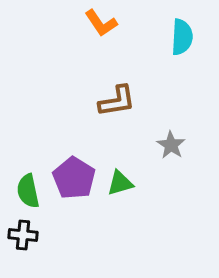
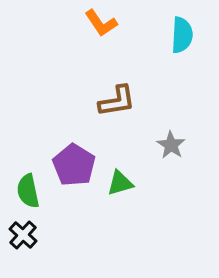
cyan semicircle: moved 2 px up
purple pentagon: moved 13 px up
black cross: rotated 36 degrees clockwise
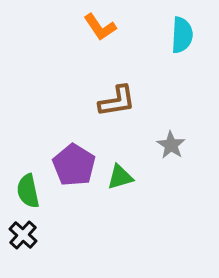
orange L-shape: moved 1 px left, 4 px down
green triangle: moved 6 px up
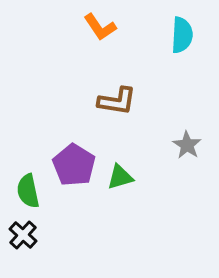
brown L-shape: rotated 18 degrees clockwise
gray star: moved 16 px right
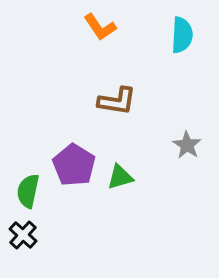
green semicircle: rotated 24 degrees clockwise
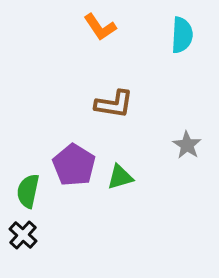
brown L-shape: moved 3 px left, 3 px down
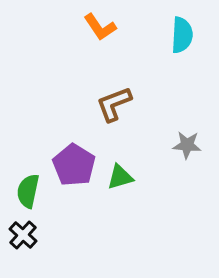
brown L-shape: rotated 150 degrees clockwise
gray star: rotated 28 degrees counterclockwise
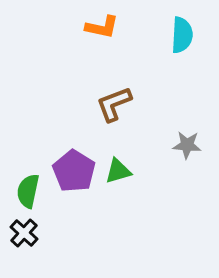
orange L-shape: moved 2 px right; rotated 44 degrees counterclockwise
purple pentagon: moved 6 px down
green triangle: moved 2 px left, 6 px up
black cross: moved 1 px right, 2 px up
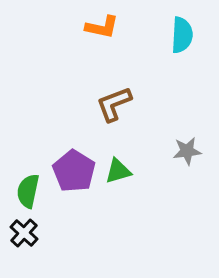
gray star: moved 6 px down; rotated 12 degrees counterclockwise
